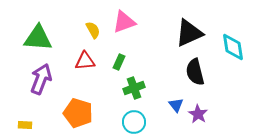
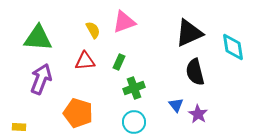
yellow rectangle: moved 6 px left, 2 px down
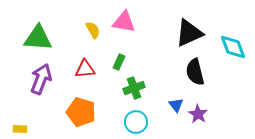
pink triangle: rotated 30 degrees clockwise
cyan diamond: rotated 12 degrees counterclockwise
red triangle: moved 8 px down
orange pentagon: moved 3 px right, 1 px up
cyan circle: moved 2 px right
yellow rectangle: moved 1 px right, 2 px down
